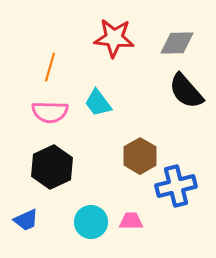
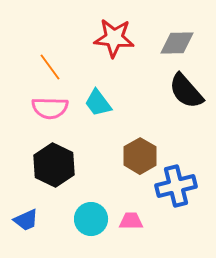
orange line: rotated 52 degrees counterclockwise
pink semicircle: moved 4 px up
black hexagon: moved 2 px right, 2 px up; rotated 9 degrees counterclockwise
cyan circle: moved 3 px up
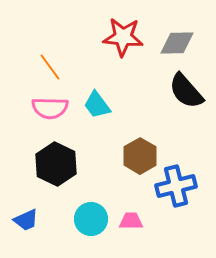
red star: moved 9 px right, 1 px up
cyan trapezoid: moved 1 px left, 2 px down
black hexagon: moved 2 px right, 1 px up
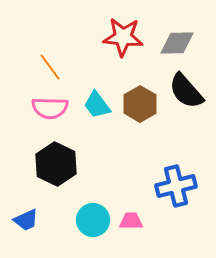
brown hexagon: moved 52 px up
cyan circle: moved 2 px right, 1 px down
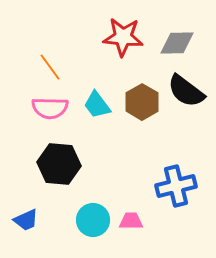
black semicircle: rotated 12 degrees counterclockwise
brown hexagon: moved 2 px right, 2 px up
black hexagon: moved 3 px right; rotated 21 degrees counterclockwise
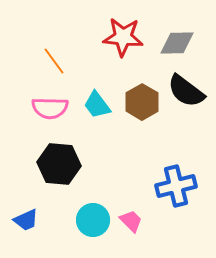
orange line: moved 4 px right, 6 px up
pink trapezoid: rotated 45 degrees clockwise
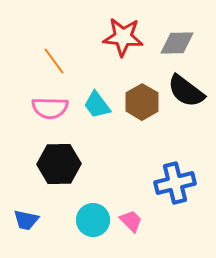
black hexagon: rotated 6 degrees counterclockwise
blue cross: moved 1 px left, 3 px up
blue trapezoid: rotated 36 degrees clockwise
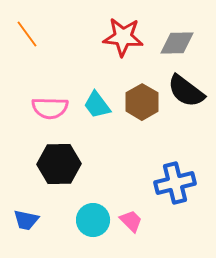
orange line: moved 27 px left, 27 px up
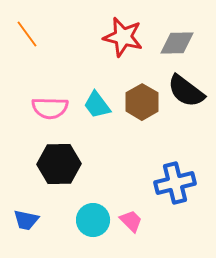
red star: rotated 9 degrees clockwise
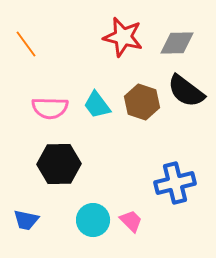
orange line: moved 1 px left, 10 px down
brown hexagon: rotated 12 degrees counterclockwise
